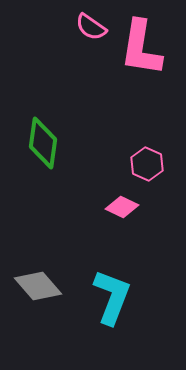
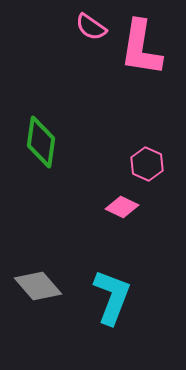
green diamond: moved 2 px left, 1 px up
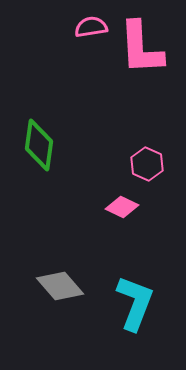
pink semicircle: rotated 136 degrees clockwise
pink L-shape: rotated 12 degrees counterclockwise
green diamond: moved 2 px left, 3 px down
gray diamond: moved 22 px right
cyan L-shape: moved 23 px right, 6 px down
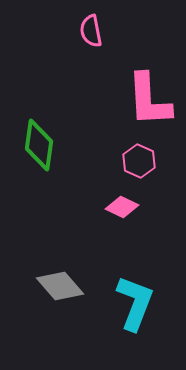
pink semicircle: moved 4 px down; rotated 92 degrees counterclockwise
pink L-shape: moved 8 px right, 52 px down
pink hexagon: moved 8 px left, 3 px up
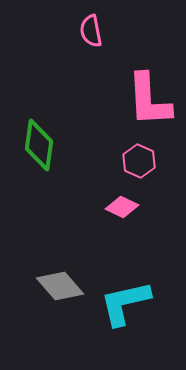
cyan L-shape: moved 10 px left; rotated 124 degrees counterclockwise
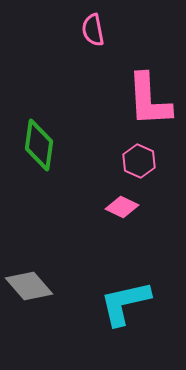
pink semicircle: moved 2 px right, 1 px up
gray diamond: moved 31 px left
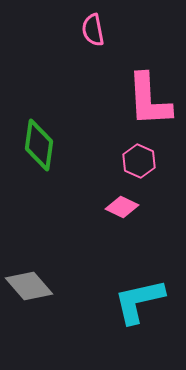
cyan L-shape: moved 14 px right, 2 px up
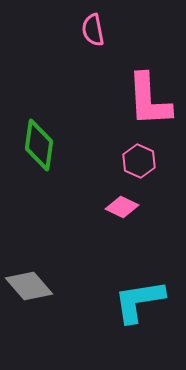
cyan L-shape: rotated 4 degrees clockwise
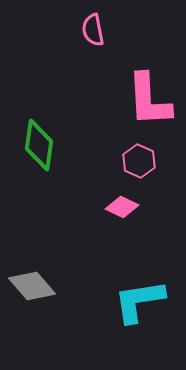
gray diamond: moved 3 px right
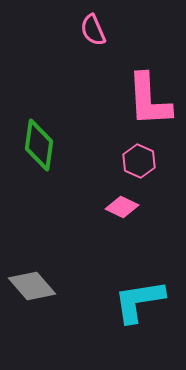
pink semicircle: rotated 12 degrees counterclockwise
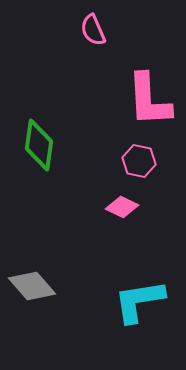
pink hexagon: rotated 12 degrees counterclockwise
